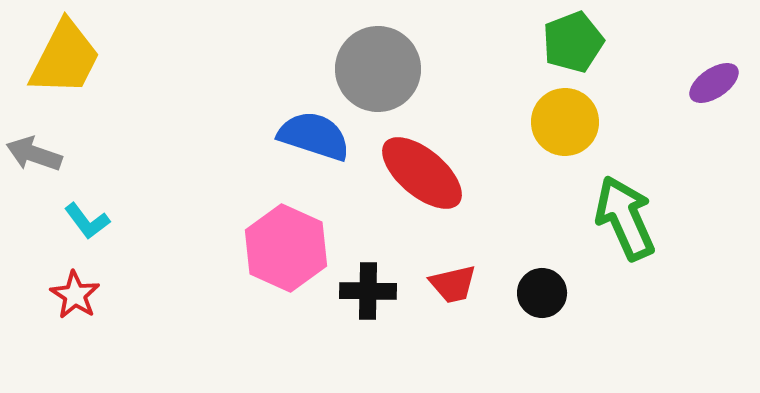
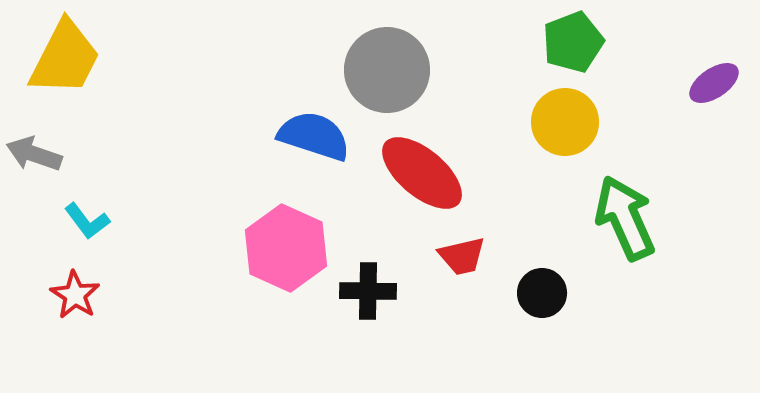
gray circle: moved 9 px right, 1 px down
red trapezoid: moved 9 px right, 28 px up
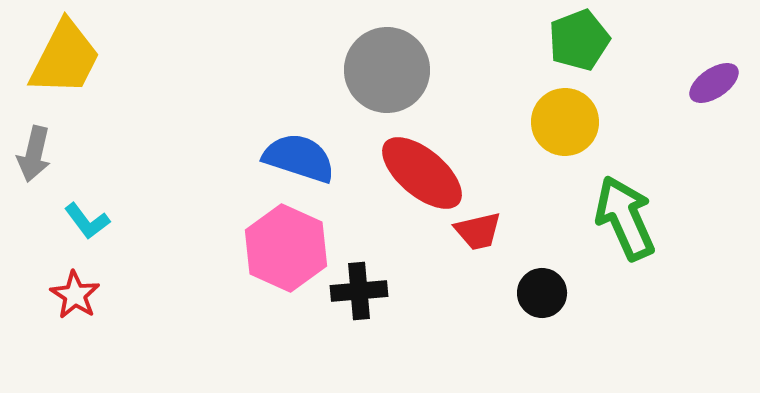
green pentagon: moved 6 px right, 2 px up
blue semicircle: moved 15 px left, 22 px down
gray arrow: rotated 96 degrees counterclockwise
red trapezoid: moved 16 px right, 25 px up
black cross: moved 9 px left; rotated 6 degrees counterclockwise
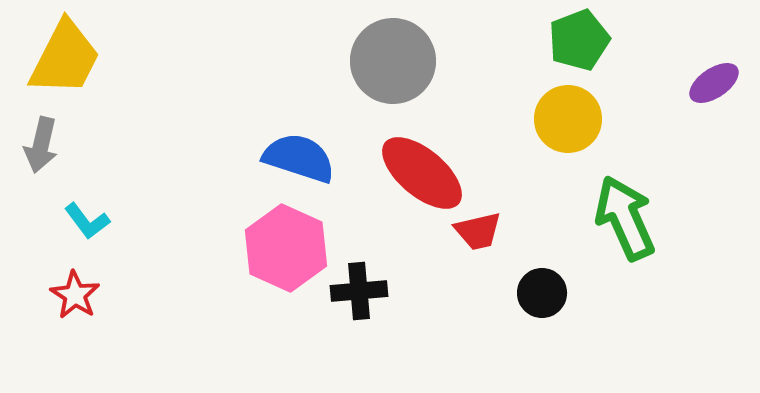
gray circle: moved 6 px right, 9 px up
yellow circle: moved 3 px right, 3 px up
gray arrow: moved 7 px right, 9 px up
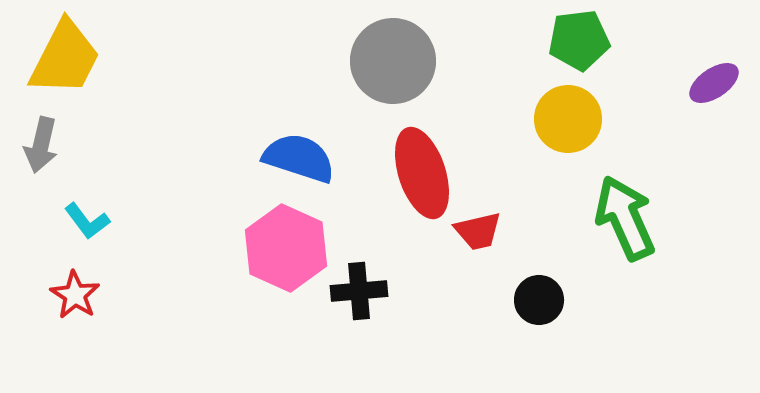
green pentagon: rotated 14 degrees clockwise
red ellipse: rotated 32 degrees clockwise
black circle: moved 3 px left, 7 px down
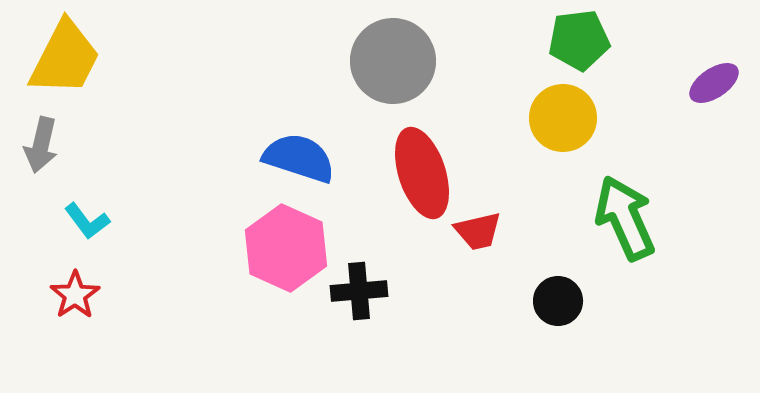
yellow circle: moved 5 px left, 1 px up
red star: rotated 6 degrees clockwise
black circle: moved 19 px right, 1 px down
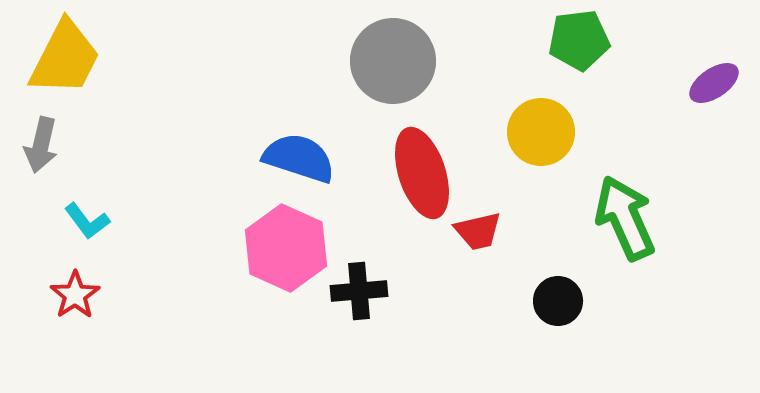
yellow circle: moved 22 px left, 14 px down
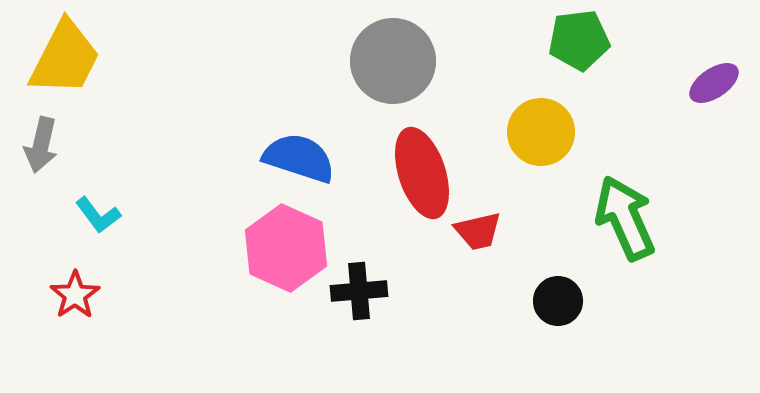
cyan L-shape: moved 11 px right, 6 px up
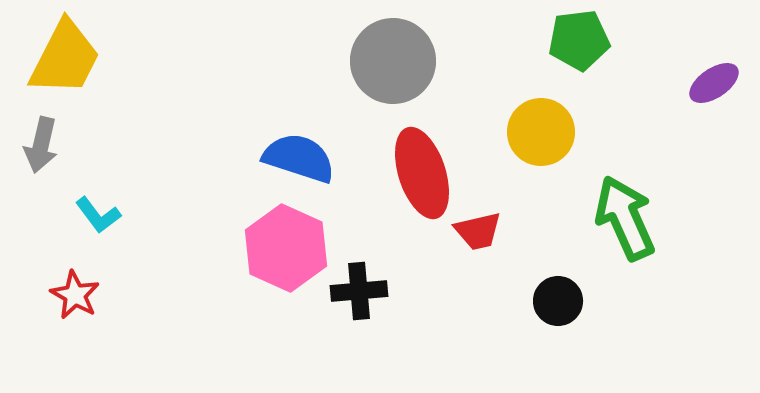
red star: rotated 9 degrees counterclockwise
